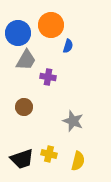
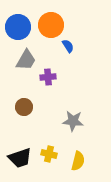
blue circle: moved 6 px up
blue semicircle: rotated 48 degrees counterclockwise
purple cross: rotated 14 degrees counterclockwise
gray star: rotated 15 degrees counterclockwise
black trapezoid: moved 2 px left, 1 px up
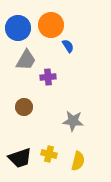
blue circle: moved 1 px down
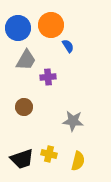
black trapezoid: moved 2 px right, 1 px down
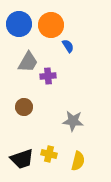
blue circle: moved 1 px right, 4 px up
gray trapezoid: moved 2 px right, 2 px down
purple cross: moved 1 px up
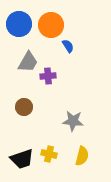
yellow semicircle: moved 4 px right, 5 px up
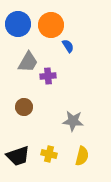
blue circle: moved 1 px left
black trapezoid: moved 4 px left, 3 px up
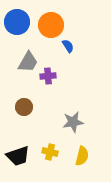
blue circle: moved 1 px left, 2 px up
gray star: moved 1 px down; rotated 15 degrees counterclockwise
yellow cross: moved 1 px right, 2 px up
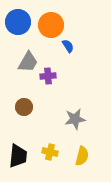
blue circle: moved 1 px right
gray star: moved 2 px right, 3 px up
black trapezoid: rotated 65 degrees counterclockwise
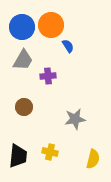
blue circle: moved 4 px right, 5 px down
gray trapezoid: moved 5 px left, 2 px up
yellow semicircle: moved 11 px right, 3 px down
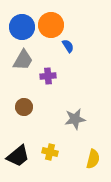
black trapezoid: rotated 45 degrees clockwise
